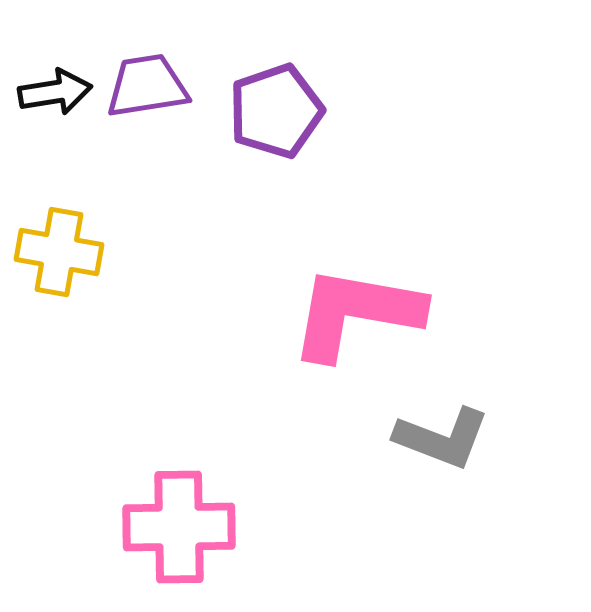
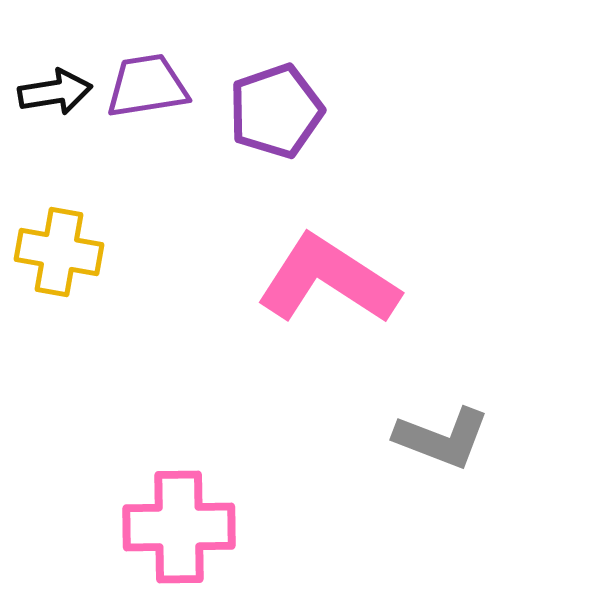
pink L-shape: moved 28 px left, 33 px up; rotated 23 degrees clockwise
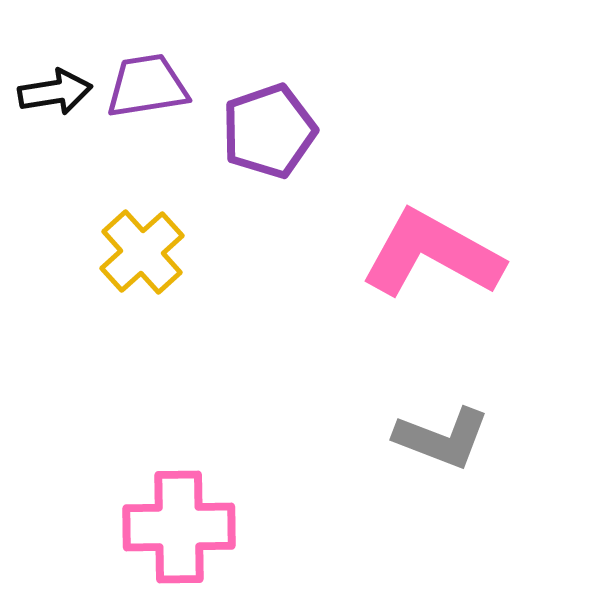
purple pentagon: moved 7 px left, 20 px down
yellow cross: moved 83 px right; rotated 38 degrees clockwise
pink L-shape: moved 104 px right, 26 px up; rotated 4 degrees counterclockwise
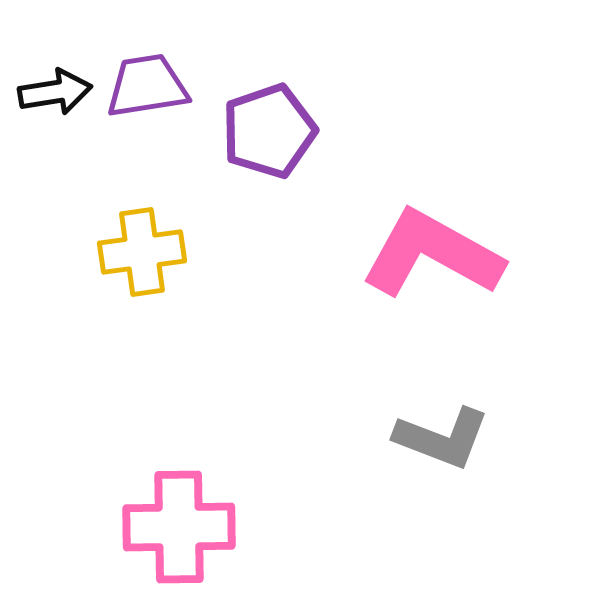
yellow cross: rotated 34 degrees clockwise
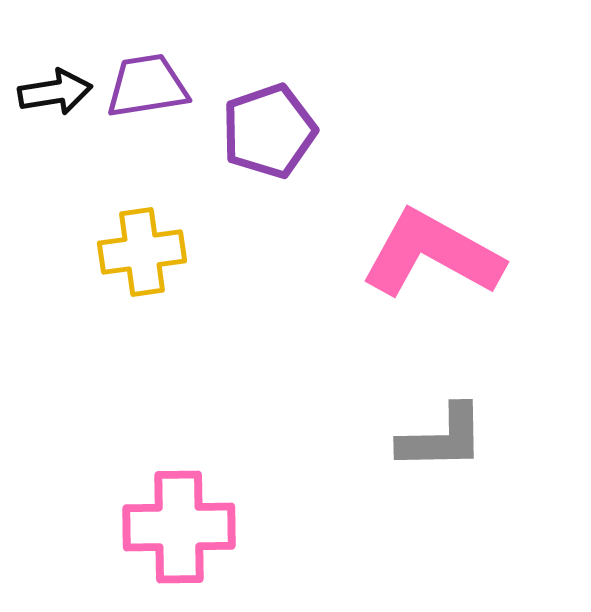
gray L-shape: rotated 22 degrees counterclockwise
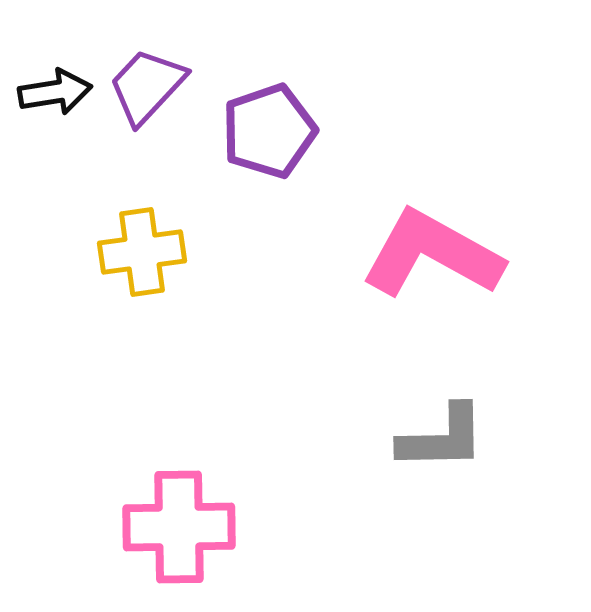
purple trapezoid: rotated 38 degrees counterclockwise
